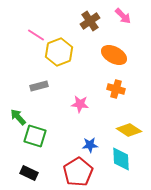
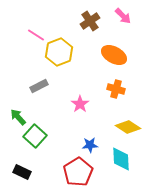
gray rectangle: rotated 12 degrees counterclockwise
pink star: rotated 30 degrees clockwise
yellow diamond: moved 1 px left, 3 px up
green square: rotated 25 degrees clockwise
black rectangle: moved 7 px left, 1 px up
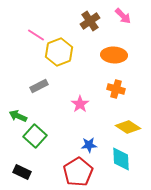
orange ellipse: rotated 25 degrees counterclockwise
green arrow: moved 1 px up; rotated 24 degrees counterclockwise
blue star: moved 1 px left
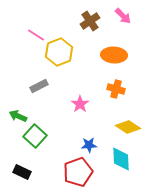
red pentagon: rotated 12 degrees clockwise
